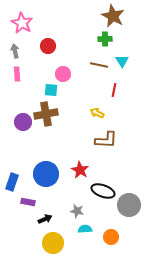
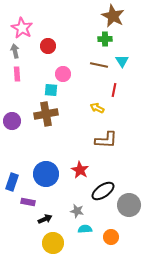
pink star: moved 5 px down
yellow arrow: moved 5 px up
purple circle: moved 11 px left, 1 px up
black ellipse: rotated 55 degrees counterclockwise
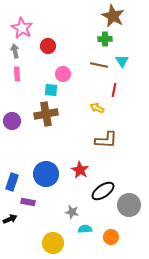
gray star: moved 5 px left, 1 px down
black arrow: moved 35 px left
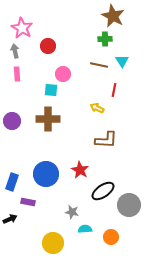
brown cross: moved 2 px right, 5 px down; rotated 10 degrees clockwise
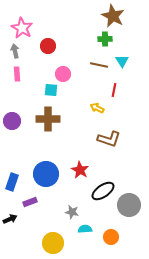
brown L-shape: moved 3 px right, 1 px up; rotated 15 degrees clockwise
purple rectangle: moved 2 px right; rotated 32 degrees counterclockwise
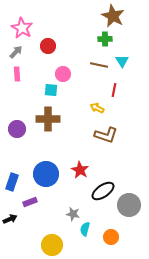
gray arrow: moved 1 px right, 1 px down; rotated 56 degrees clockwise
purple circle: moved 5 px right, 8 px down
brown L-shape: moved 3 px left, 4 px up
gray star: moved 1 px right, 2 px down
cyan semicircle: rotated 72 degrees counterclockwise
yellow circle: moved 1 px left, 2 px down
